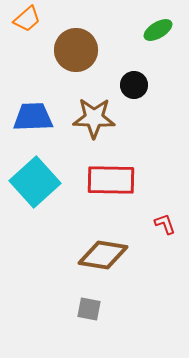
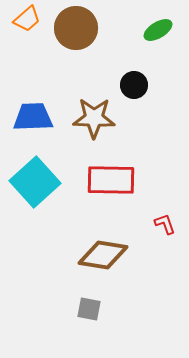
brown circle: moved 22 px up
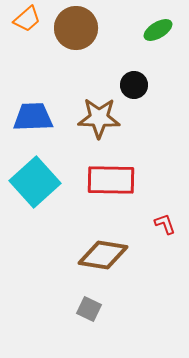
brown star: moved 5 px right
gray square: rotated 15 degrees clockwise
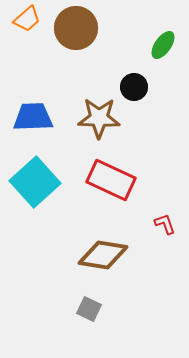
green ellipse: moved 5 px right, 15 px down; rotated 24 degrees counterclockwise
black circle: moved 2 px down
red rectangle: rotated 24 degrees clockwise
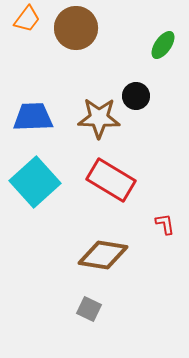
orange trapezoid: rotated 12 degrees counterclockwise
black circle: moved 2 px right, 9 px down
red rectangle: rotated 6 degrees clockwise
red L-shape: rotated 10 degrees clockwise
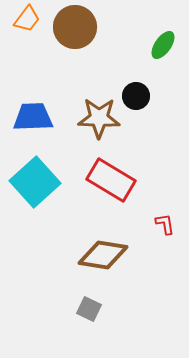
brown circle: moved 1 px left, 1 px up
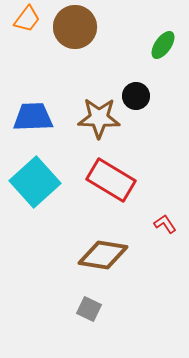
red L-shape: rotated 25 degrees counterclockwise
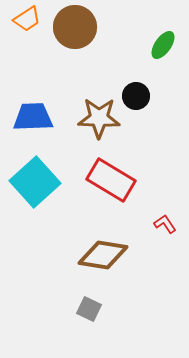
orange trapezoid: rotated 20 degrees clockwise
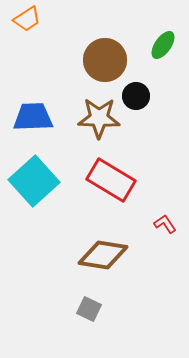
brown circle: moved 30 px right, 33 px down
cyan square: moved 1 px left, 1 px up
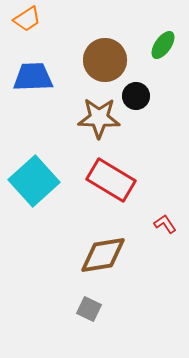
blue trapezoid: moved 40 px up
brown diamond: rotated 18 degrees counterclockwise
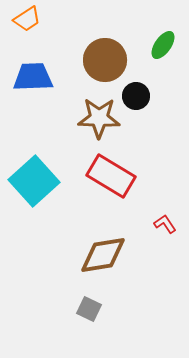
red rectangle: moved 4 px up
